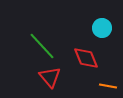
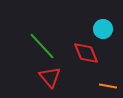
cyan circle: moved 1 px right, 1 px down
red diamond: moved 5 px up
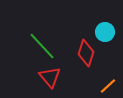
cyan circle: moved 2 px right, 3 px down
red diamond: rotated 40 degrees clockwise
orange line: rotated 54 degrees counterclockwise
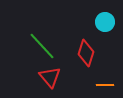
cyan circle: moved 10 px up
orange line: moved 3 px left, 1 px up; rotated 42 degrees clockwise
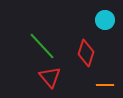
cyan circle: moved 2 px up
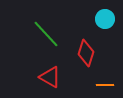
cyan circle: moved 1 px up
green line: moved 4 px right, 12 px up
red triangle: rotated 20 degrees counterclockwise
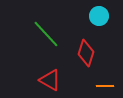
cyan circle: moved 6 px left, 3 px up
red triangle: moved 3 px down
orange line: moved 1 px down
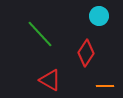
green line: moved 6 px left
red diamond: rotated 16 degrees clockwise
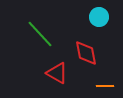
cyan circle: moved 1 px down
red diamond: rotated 44 degrees counterclockwise
red triangle: moved 7 px right, 7 px up
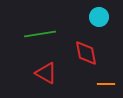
green line: rotated 56 degrees counterclockwise
red triangle: moved 11 px left
orange line: moved 1 px right, 2 px up
